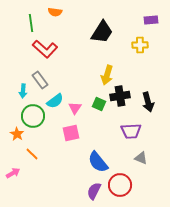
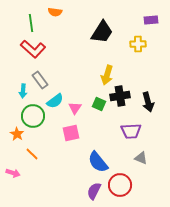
yellow cross: moved 2 px left, 1 px up
red L-shape: moved 12 px left
pink arrow: rotated 48 degrees clockwise
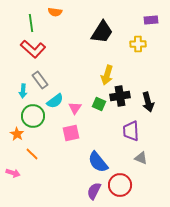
purple trapezoid: rotated 90 degrees clockwise
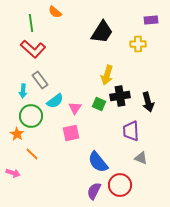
orange semicircle: rotated 32 degrees clockwise
green circle: moved 2 px left
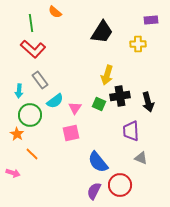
cyan arrow: moved 4 px left
green circle: moved 1 px left, 1 px up
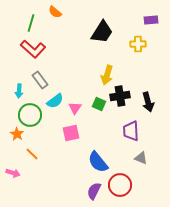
green line: rotated 24 degrees clockwise
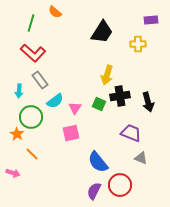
red L-shape: moved 4 px down
green circle: moved 1 px right, 2 px down
purple trapezoid: moved 2 px down; rotated 115 degrees clockwise
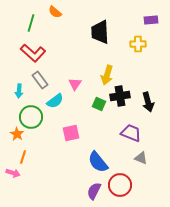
black trapezoid: moved 2 px left; rotated 145 degrees clockwise
pink triangle: moved 24 px up
orange line: moved 9 px left, 3 px down; rotated 64 degrees clockwise
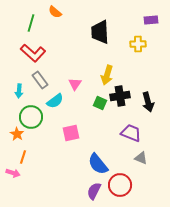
green square: moved 1 px right, 1 px up
blue semicircle: moved 2 px down
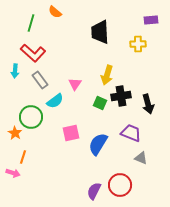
cyan arrow: moved 4 px left, 20 px up
black cross: moved 1 px right
black arrow: moved 2 px down
orange star: moved 2 px left, 1 px up
blue semicircle: moved 20 px up; rotated 70 degrees clockwise
